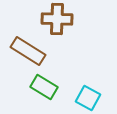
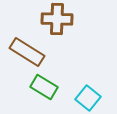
brown rectangle: moved 1 px left, 1 px down
cyan square: rotated 10 degrees clockwise
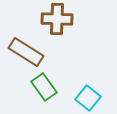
brown rectangle: moved 1 px left
green rectangle: rotated 24 degrees clockwise
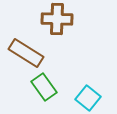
brown rectangle: moved 1 px down
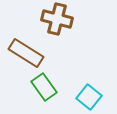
brown cross: rotated 12 degrees clockwise
cyan square: moved 1 px right, 1 px up
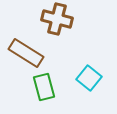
green rectangle: rotated 20 degrees clockwise
cyan square: moved 19 px up
